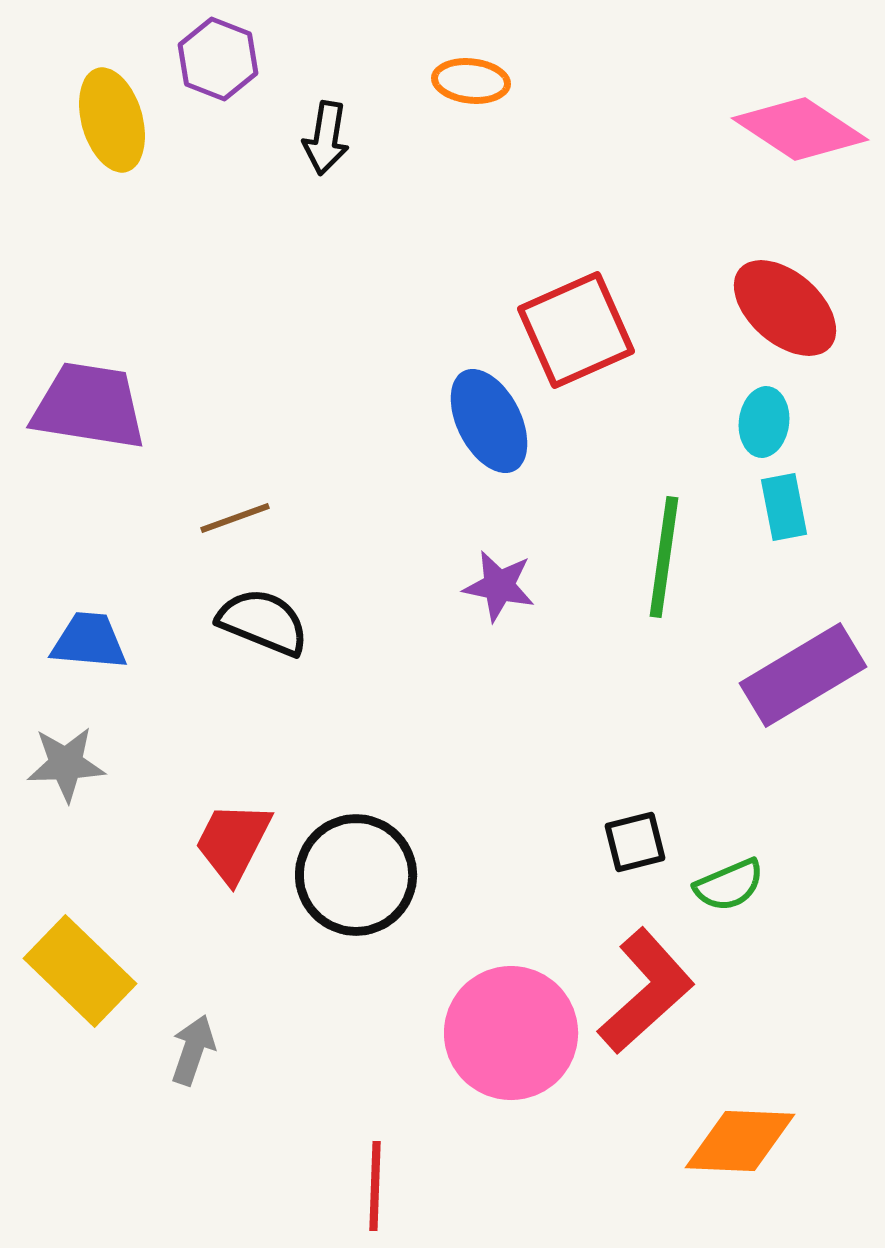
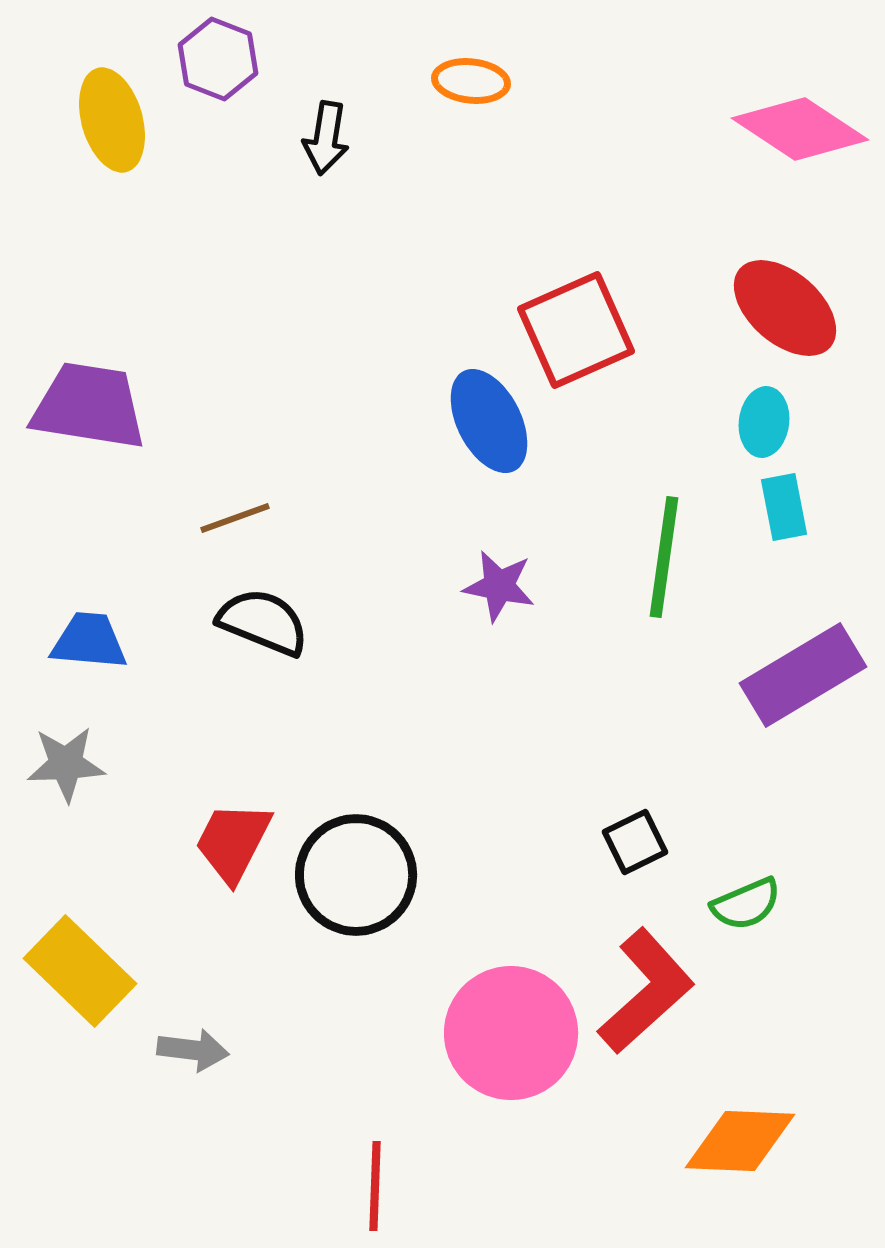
black square: rotated 12 degrees counterclockwise
green semicircle: moved 17 px right, 19 px down
gray arrow: rotated 78 degrees clockwise
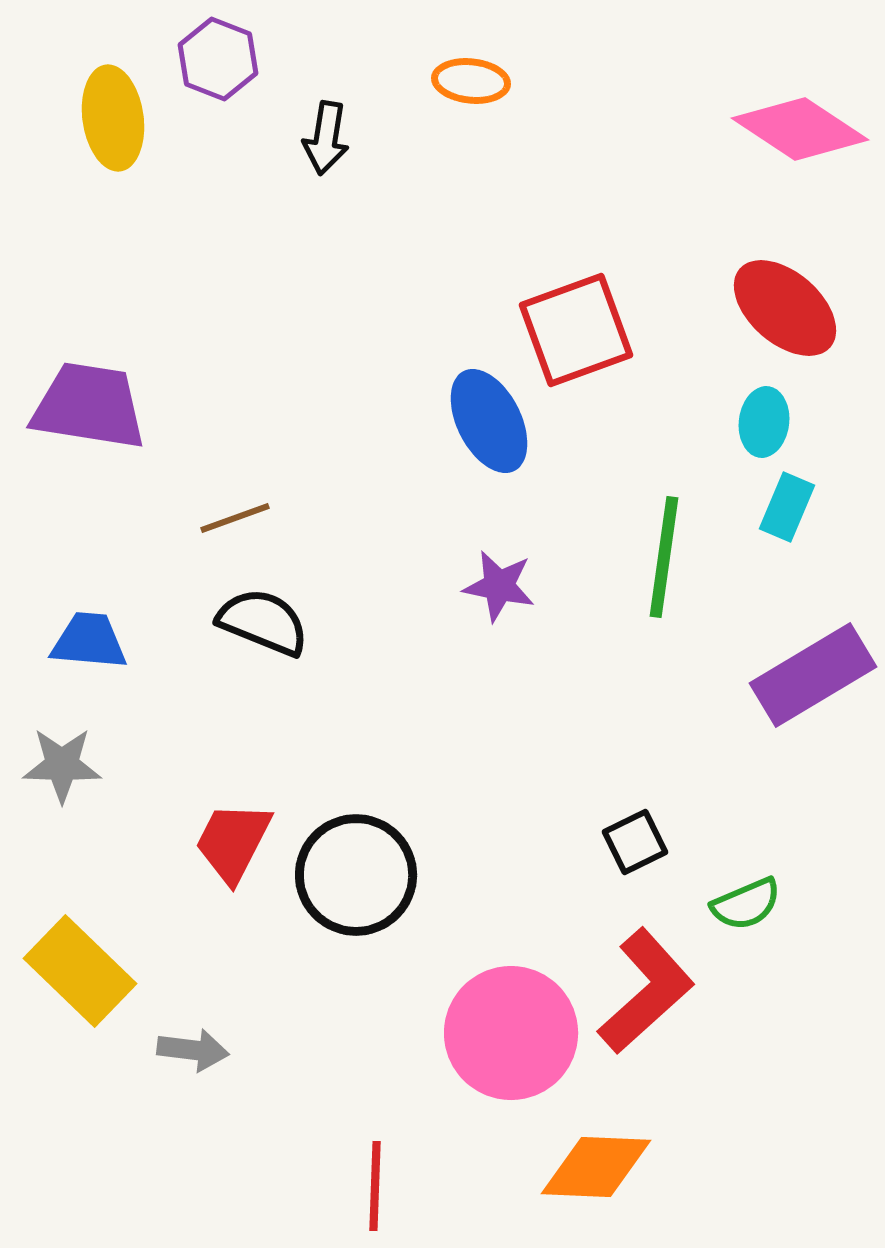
yellow ellipse: moved 1 px right, 2 px up; rotated 8 degrees clockwise
red square: rotated 4 degrees clockwise
cyan rectangle: moved 3 px right; rotated 34 degrees clockwise
purple rectangle: moved 10 px right
gray star: moved 4 px left, 1 px down; rotated 4 degrees clockwise
orange diamond: moved 144 px left, 26 px down
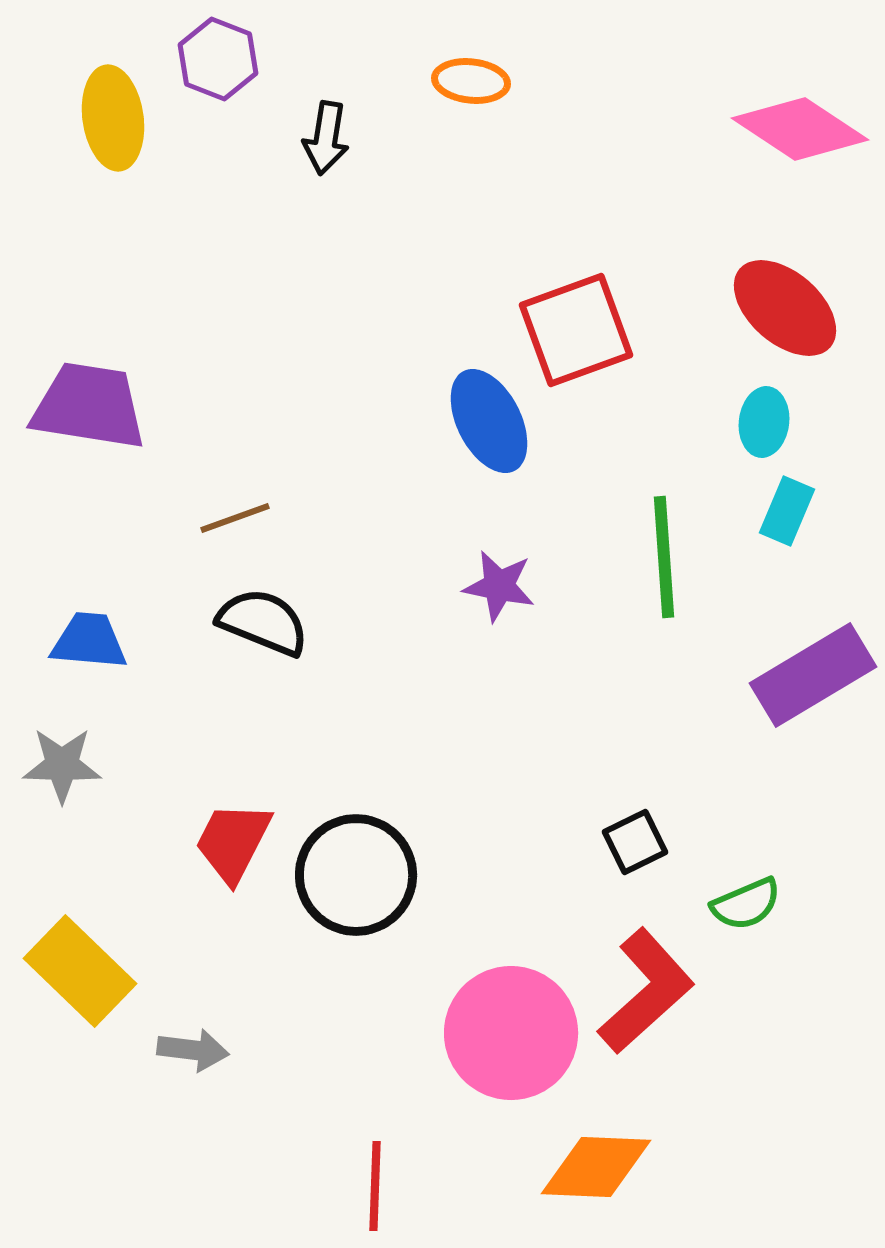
cyan rectangle: moved 4 px down
green line: rotated 12 degrees counterclockwise
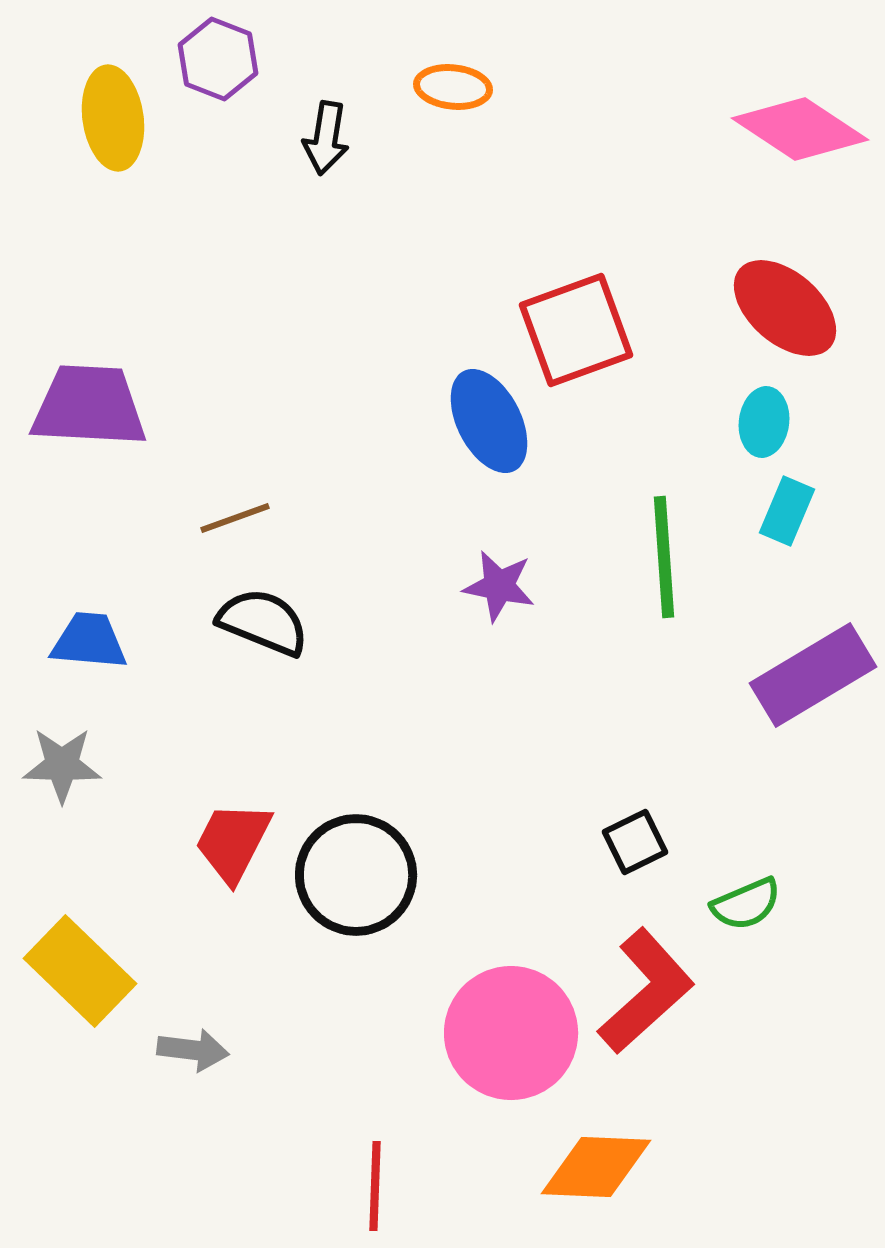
orange ellipse: moved 18 px left, 6 px down
purple trapezoid: rotated 6 degrees counterclockwise
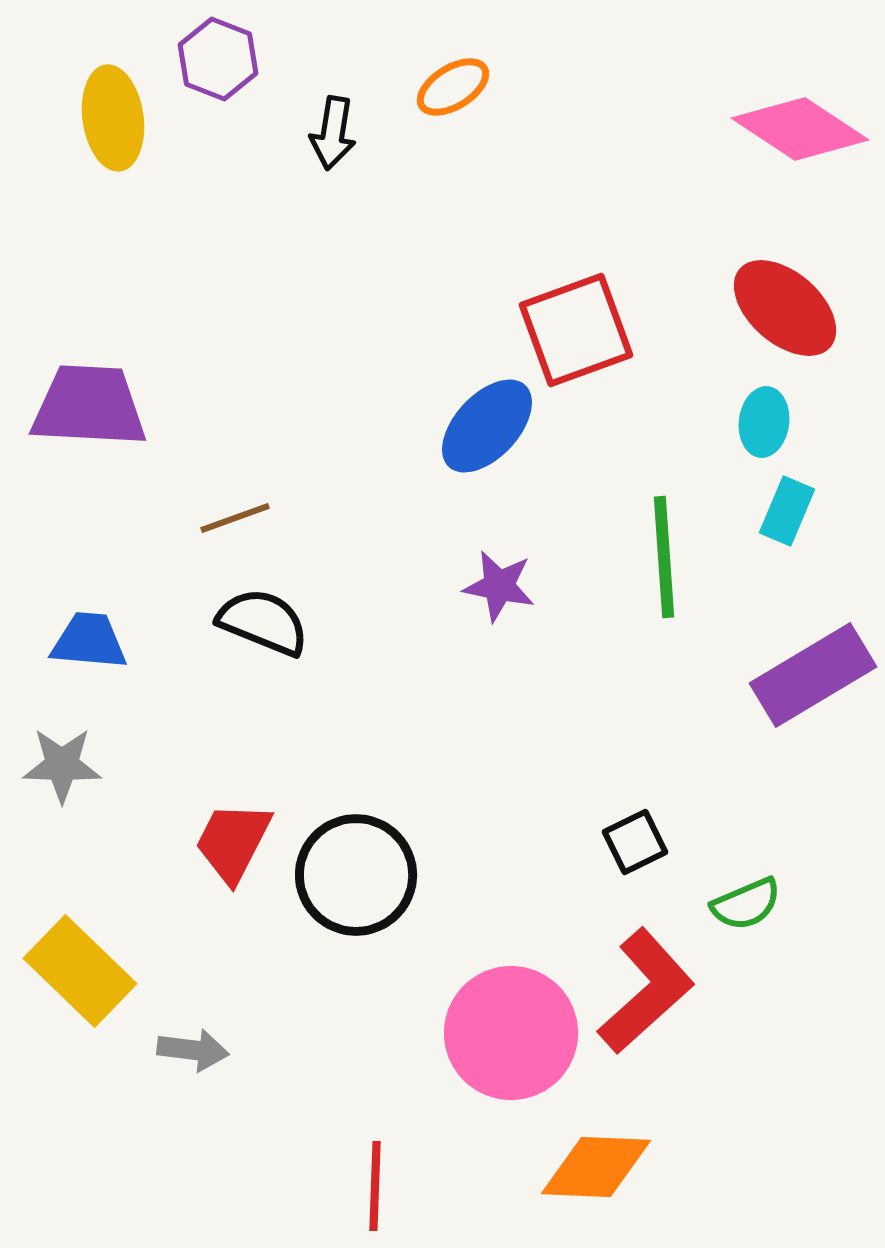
orange ellipse: rotated 38 degrees counterclockwise
black arrow: moved 7 px right, 5 px up
blue ellipse: moved 2 px left, 5 px down; rotated 70 degrees clockwise
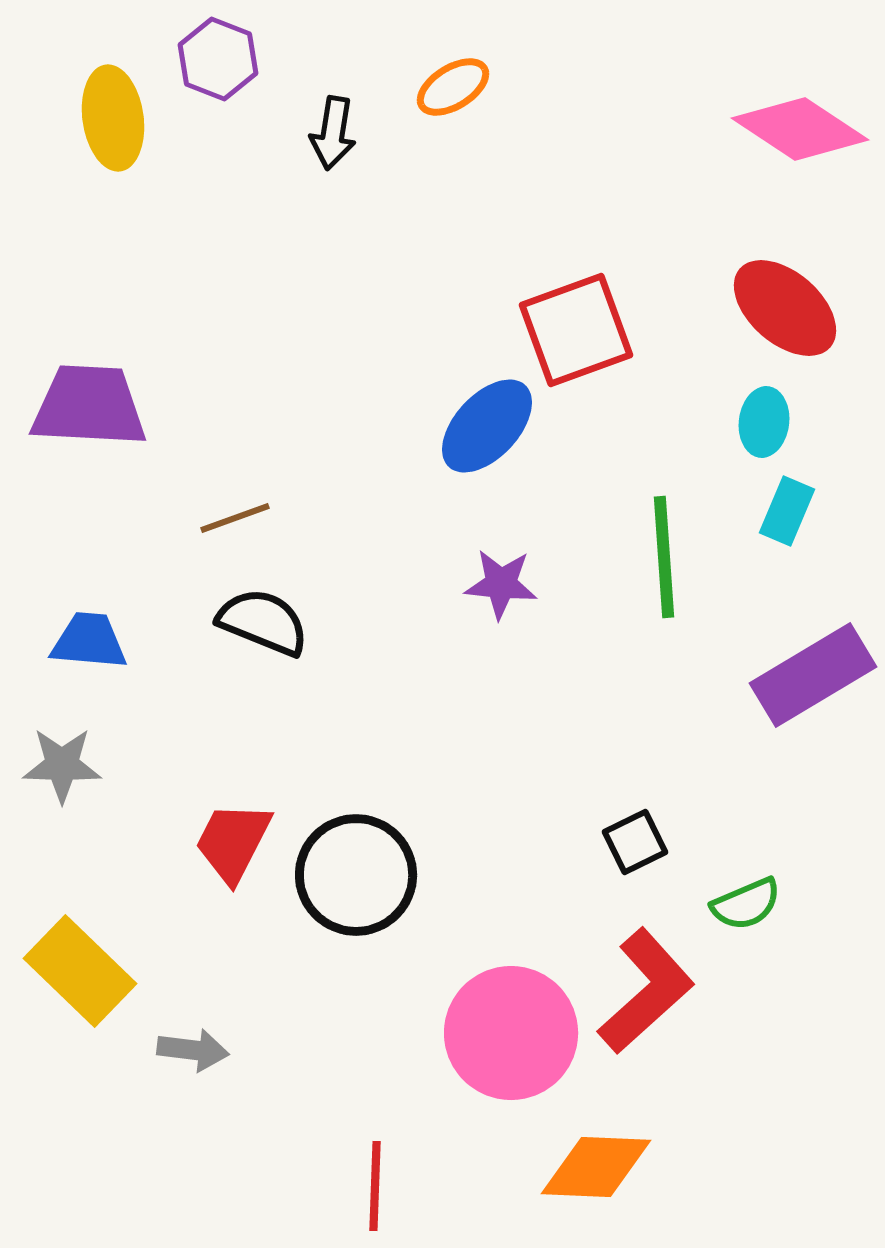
purple star: moved 2 px right, 2 px up; rotated 6 degrees counterclockwise
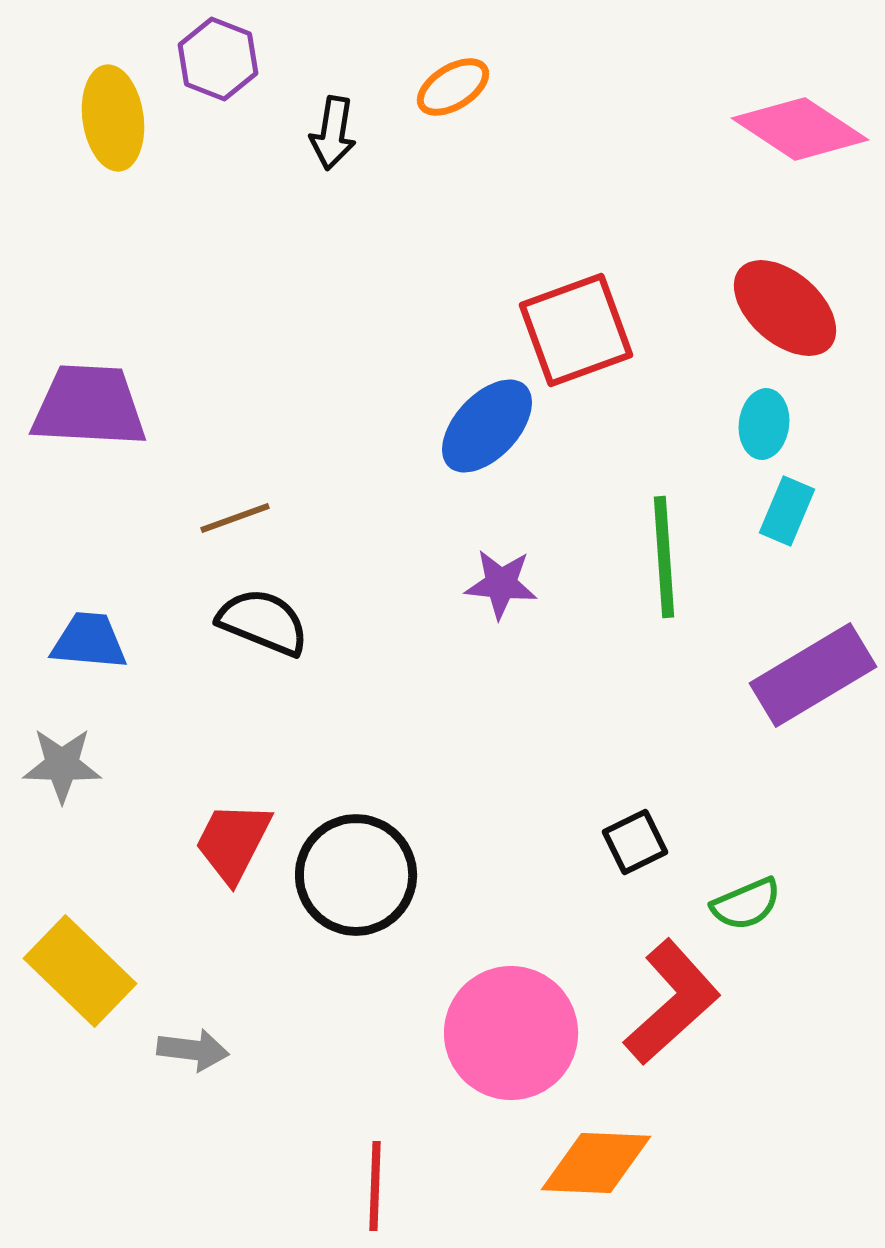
cyan ellipse: moved 2 px down
red L-shape: moved 26 px right, 11 px down
orange diamond: moved 4 px up
